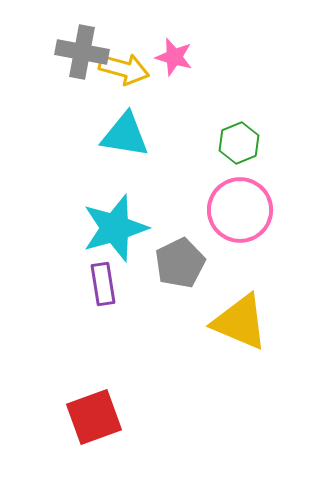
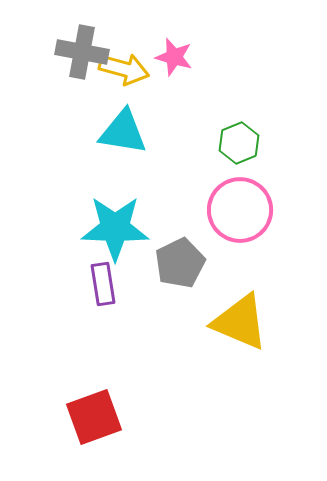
cyan triangle: moved 2 px left, 3 px up
cyan star: rotated 18 degrees clockwise
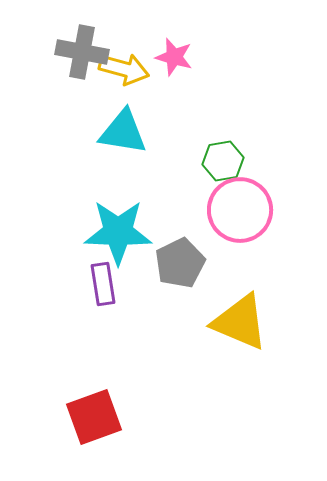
green hexagon: moved 16 px left, 18 px down; rotated 12 degrees clockwise
cyan star: moved 3 px right, 4 px down
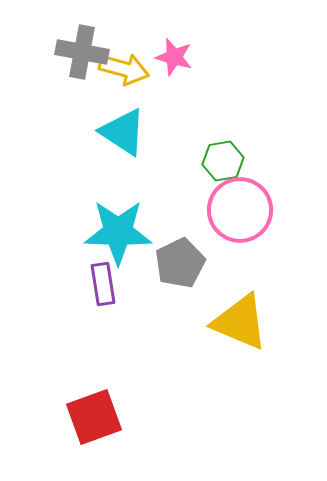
cyan triangle: rotated 24 degrees clockwise
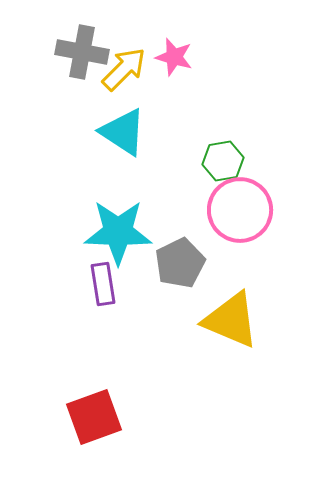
yellow arrow: rotated 60 degrees counterclockwise
yellow triangle: moved 9 px left, 2 px up
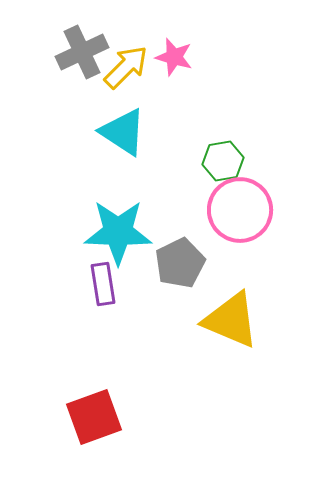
gray cross: rotated 36 degrees counterclockwise
yellow arrow: moved 2 px right, 2 px up
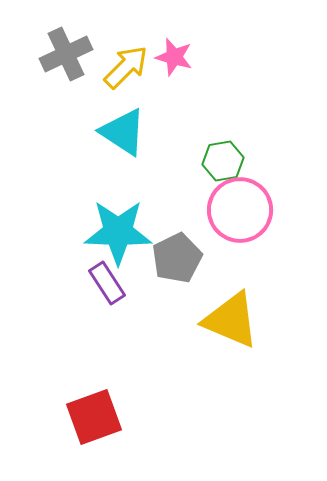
gray cross: moved 16 px left, 2 px down
gray pentagon: moved 3 px left, 5 px up
purple rectangle: moved 4 px right, 1 px up; rotated 24 degrees counterclockwise
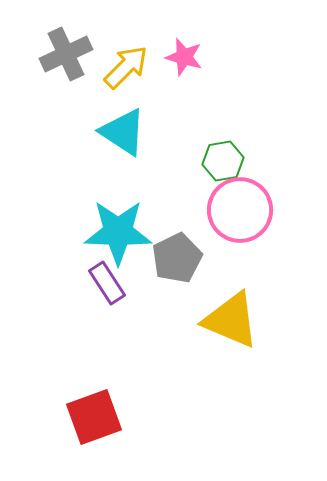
pink star: moved 10 px right
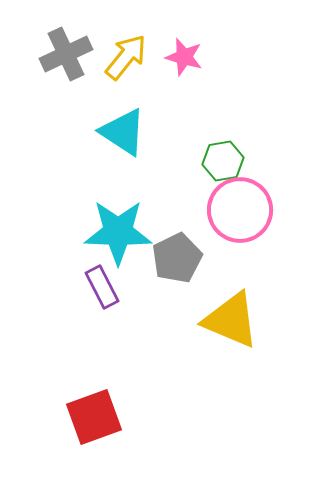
yellow arrow: moved 10 px up; rotated 6 degrees counterclockwise
purple rectangle: moved 5 px left, 4 px down; rotated 6 degrees clockwise
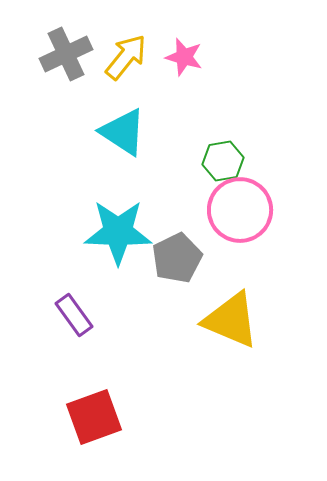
purple rectangle: moved 28 px left, 28 px down; rotated 9 degrees counterclockwise
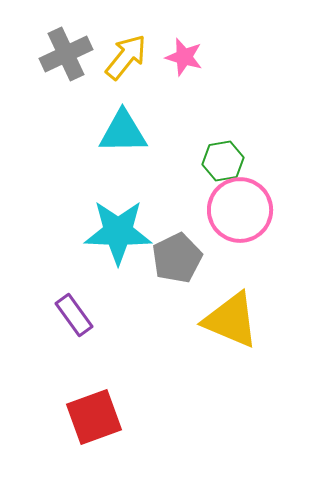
cyan triangle: rotated 34 degrees counterclockwise
